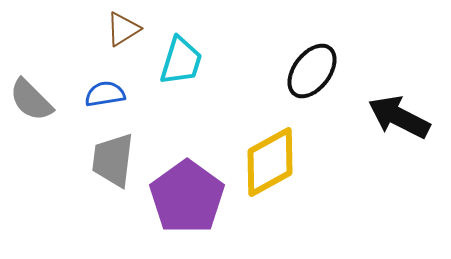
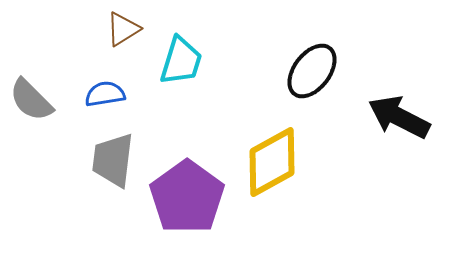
yellow diamond: moved 2 px right
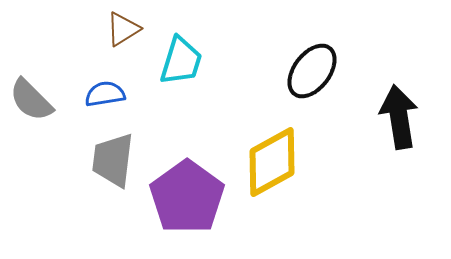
black arrow: rotated 54 degrees clockwise
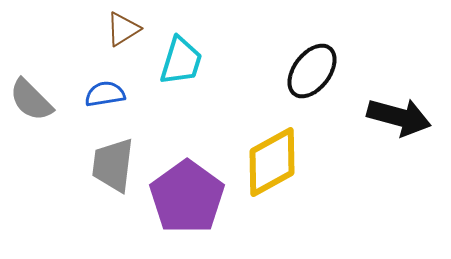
black arrow: rotated 114 degrees clockwise
gray trapezoid: moved 5 px down
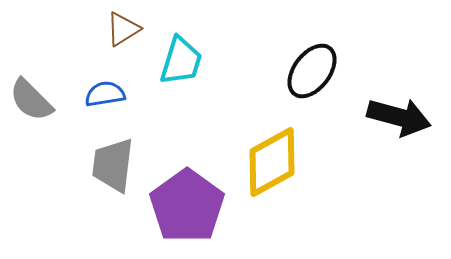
purple pentagon: moved 9 px down
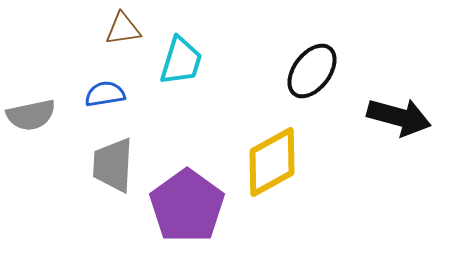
brown triangle: rotated 24 degrees clockwise
gray semicircle: moved 15 px down; rotated 57 degrees counterclockwise
gray trapezoid: rotated 4 degrees counterclockwise
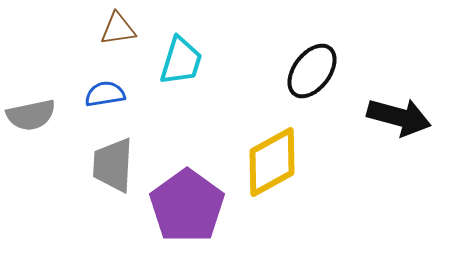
brown triangle: moved 5 px left
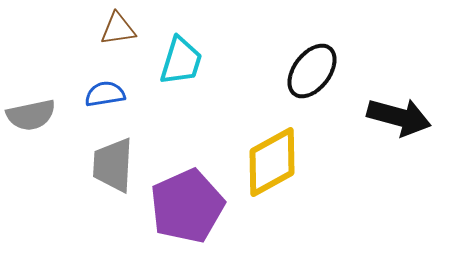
purple pentagon: rotated 12 degrees clockwise
